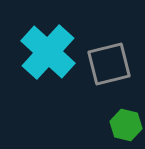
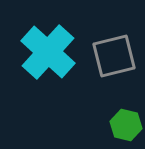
gray square: moved 5 px right, 8 px up
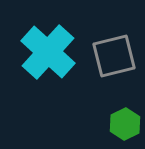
green hexagon: moved 1 px left, 1 px up; rotated 20 degrees clockwise
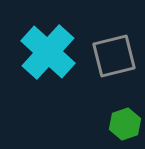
green hexagon: rotated 8 degrees clockwise
